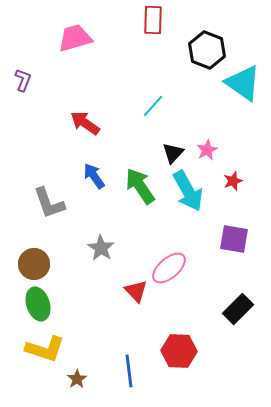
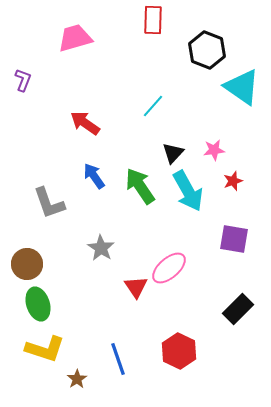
cyan triangle: moved 1 px left, 4 px down
pink star: moved 7 px right; rotated 20 degrees clockwise
brown circle: moved 7 px left
red triangle: moved 4 px up; rotated 10 degrees clockwise
red hexagon: rotated 24 degrees clockwise
blue line: moved 11 px left, 12 px up; rotated 12 degrees counterclockwise
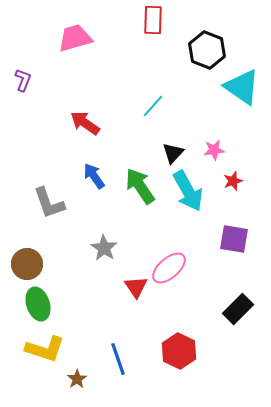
gray star: moved 3 px right
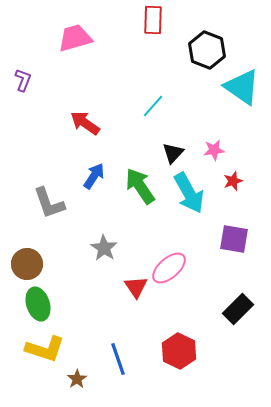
blue arrow: rotated 68 degrees clockwise
cyan arrow: moved 1 px right, 2 px down
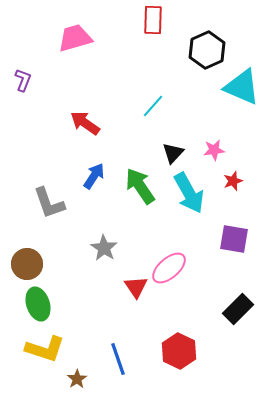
black hexagon: rotated 15 degrees clockwise
cyan triangle: rotated 12 degrees counterclockwise
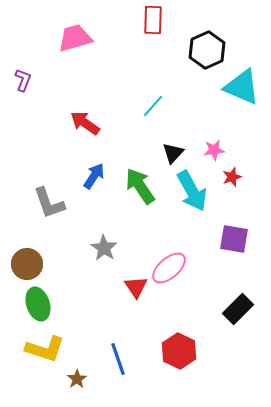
red star: moved 1 px left, 4 px up
cyan arrow: moved 3 px right, 2 px up
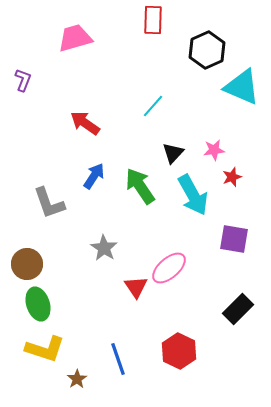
cyan arrow: moved 1 px right, 4 px down
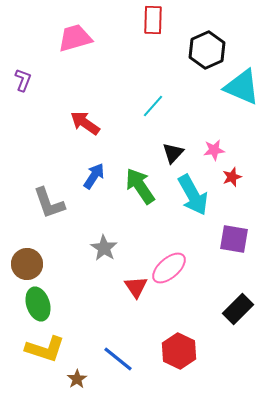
blue line: rotated 32 degrees counterclockwise
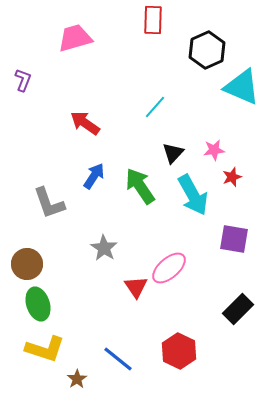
cyan line: moved 2 px right, 1 px down
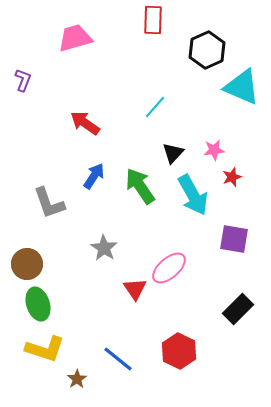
red triangle: moved 1 px left, 2 px down
